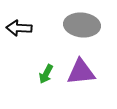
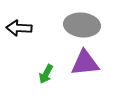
purple triangle: moved 4 px right, 9 px up
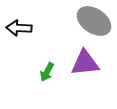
gray ellipse: moved 12 px right, 4 px up; rotated 28 degrees clockwise
green arrow: moved 1 px right, 2 px up
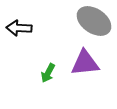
green arrow: moved 1 px right, 1 px down
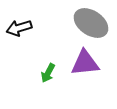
gray ellipse: moved 3 px left, 2 px down
black arrow: rotated 20 degrees counterclockwise
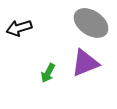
purple triangle: rotated 16 degrees counterclockwise
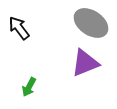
black arrow: rotated 70 degrees clockwise
green arrow: moved 19 px left, 14 px down
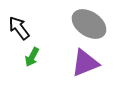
gray ellipse: moved 2 px left, 1 px down
green arrow: moved 3 px right, 30 px up
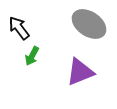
green arrow: moved 1 px up
purple triangle: moved 5 px left, 9 px down
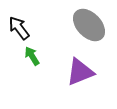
gray ellipse: moved 1 px down; rotated 12 degrees clockwise
green arrow: rotated 120 degrees clockwise
